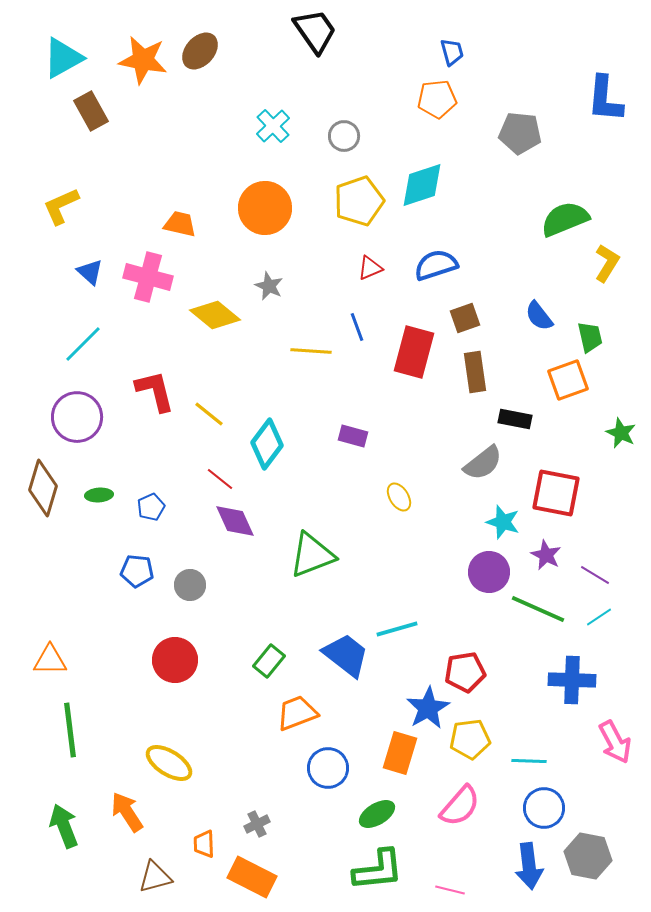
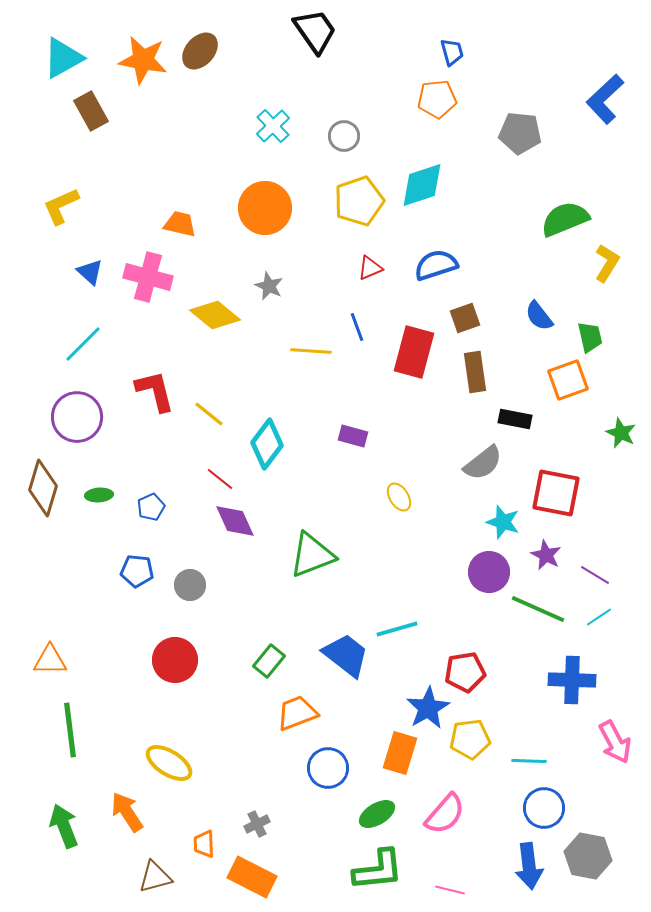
blue L-shape at (605, 99): rotated 42 degrees clockwise
pink semicircle at (460, 806): moved 15 px left, 8 px down
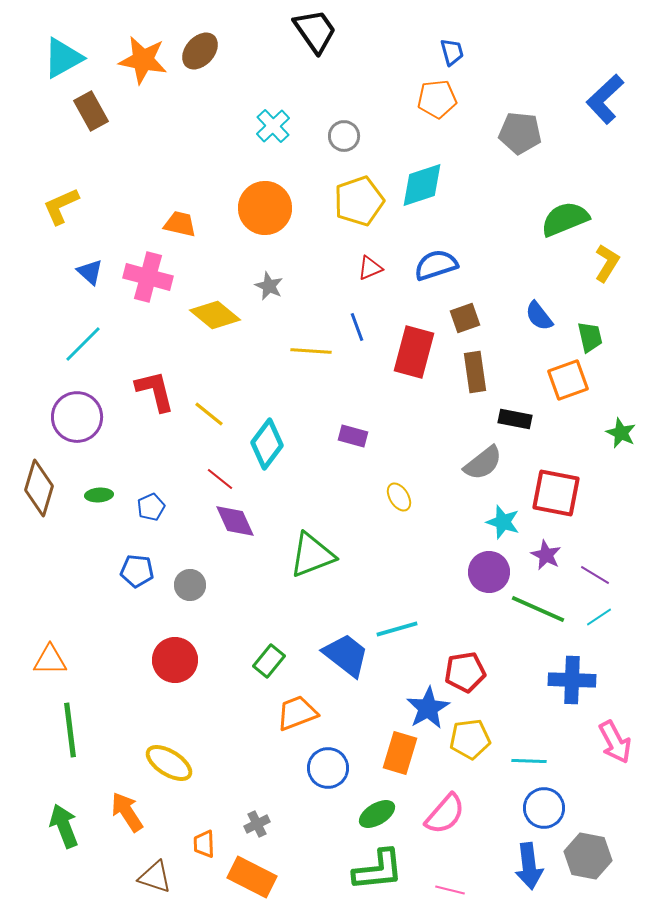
brown diamond at (43, 488): moved 4 px left
brown triangle at (155, 877): rotated 33 degrees clockwise
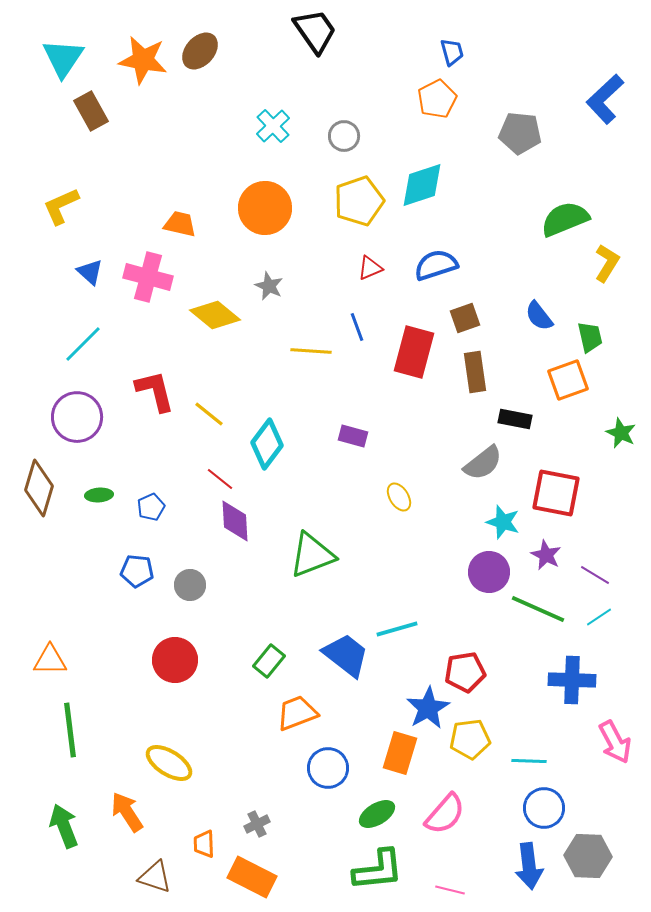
cyan triangle at (63, 58): rotated 27 degrees counterclockwise
orange pentagon at (437, 99): rotated 21 degrees counterclockwise
purple diamond at (235, 521): rotated 21 degrees clockwise
gray hexagon at (588, 856): rotated 9 degrees counterclockwise
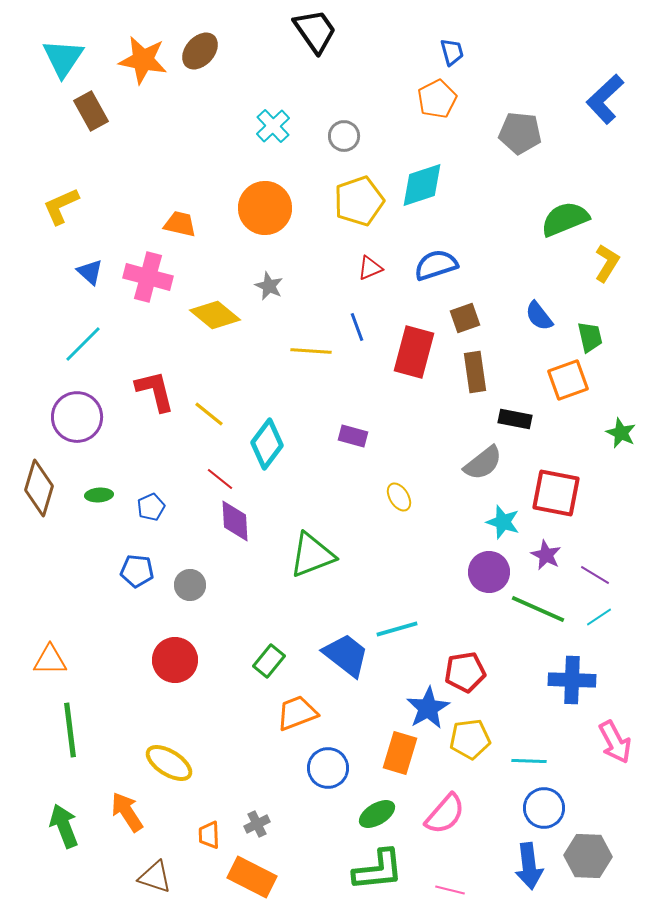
orange trapezoid at (204, 844): moved 5 px right, 9 px up
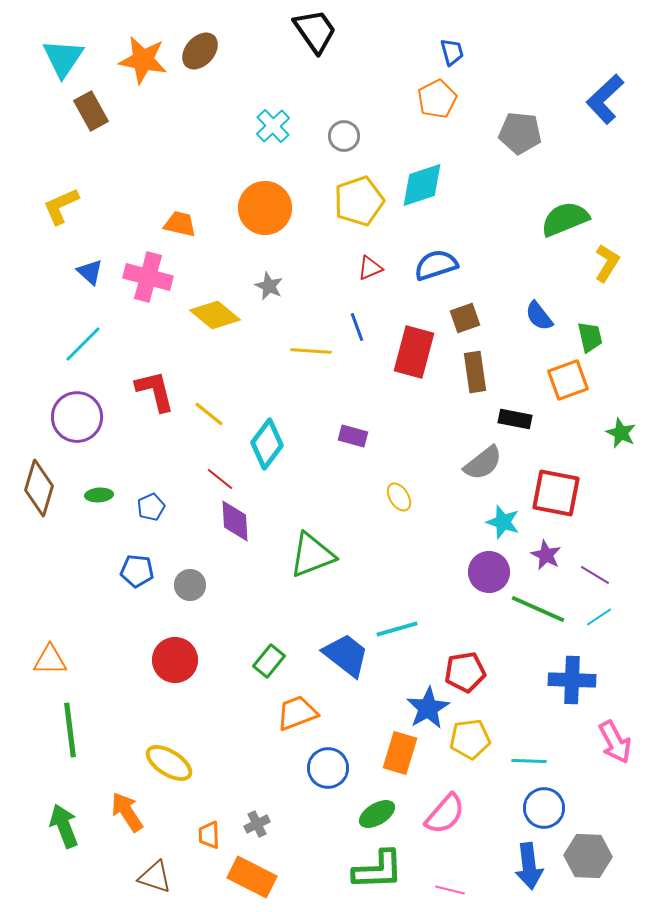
green L-shape at (378, 870): rotated 4 degrees clockwise
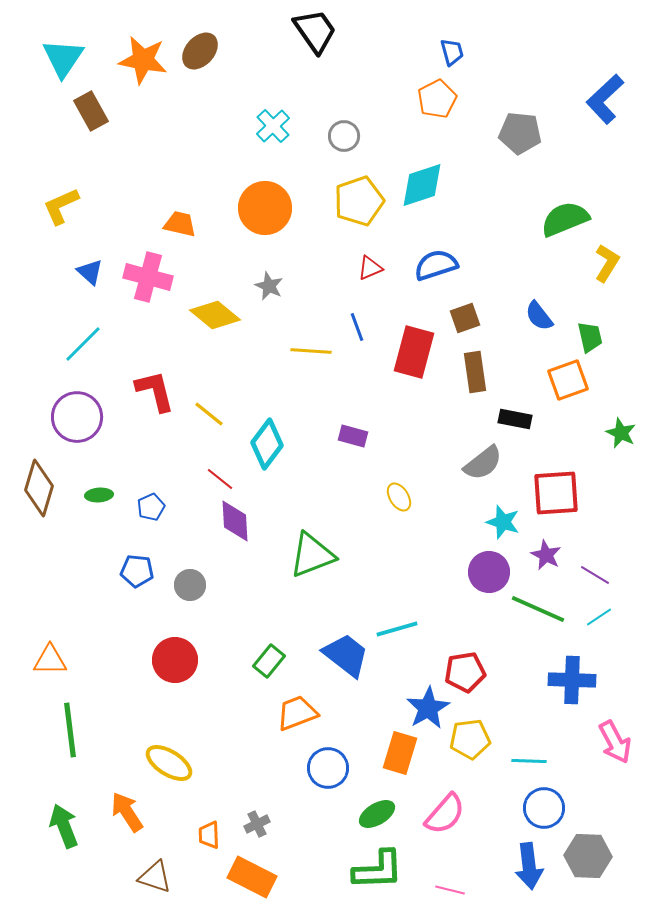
red square at (556, 493): rotated 15 degrees counterclockwise
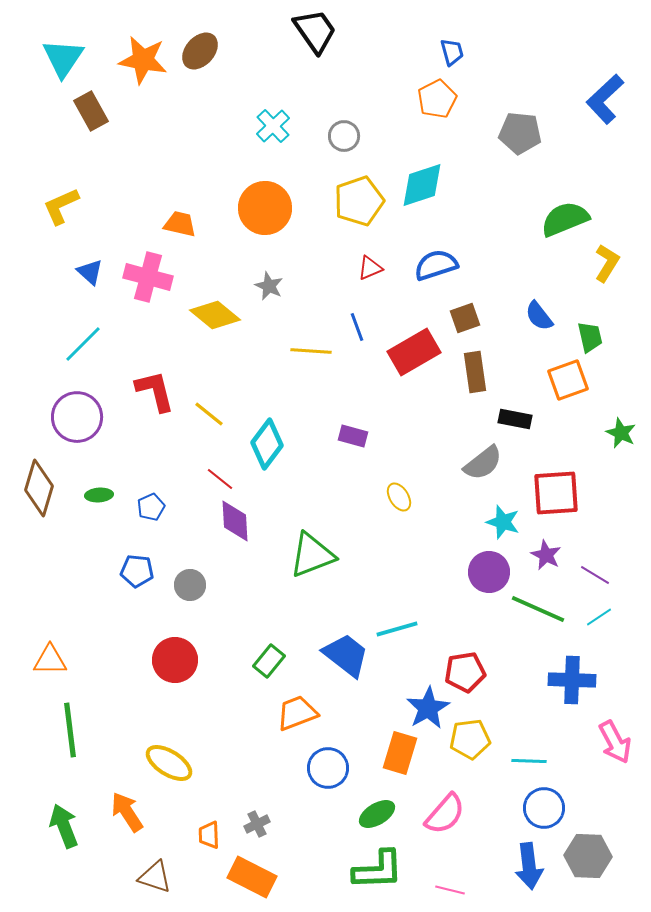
red rectangle at (414, 352): rotated 45 degrees clockwise
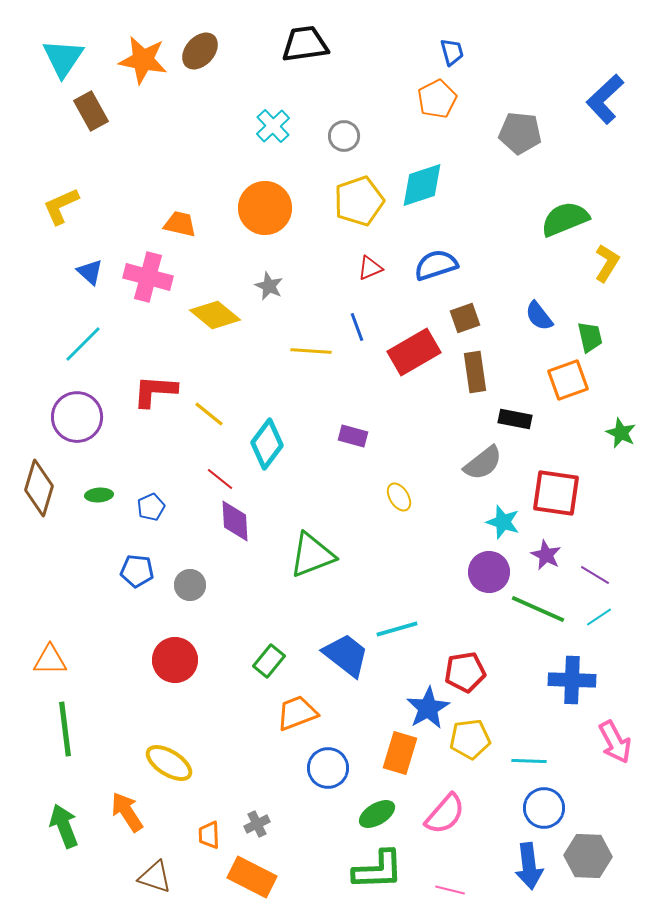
black trapezoid at (315, 31): moved 10 px left, 13 px down; rotated 63 degrees counterclockwise
red L-shape at (155, 391): rotated 72 degrees counterclockwise
red square at (556, 493): rotated 12 degrees clockwise
green line at (70, 730): moved 5 px left, 1 px up
